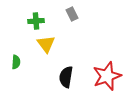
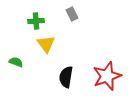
green semicircle: rotated 72 degrees counterclockwise
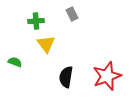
green semicircle: moved 1 px left
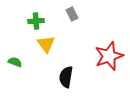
red star: moved 2 px right, 20 px up
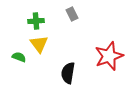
yellow triangle: moved 7 px left
green semicircle: moved 4 px right, 5 px up
black semicircle: moved 2 px right, 4 px up
